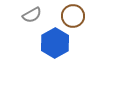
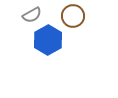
blue hexagon: moved 7 px left, 3 px up
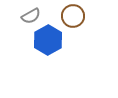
gray semicircle: moved 1 px left, 1 px down
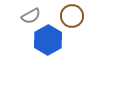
brown circle: moved 1 px left
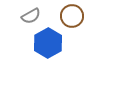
blue hexagon: moved 3 px down
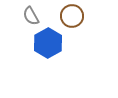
gray semicircle: rotated 90 degrees clockwise
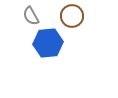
blue hexagon: rotated 24 degrees clockwise
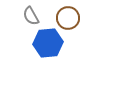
brown circle: moved 4 px left, 2 px down
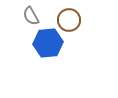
brown circle: moved 1 px right, 2 px down
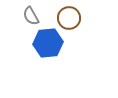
brown circle: moved 2 px up
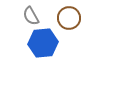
blue hexagon: moved 5 px left
